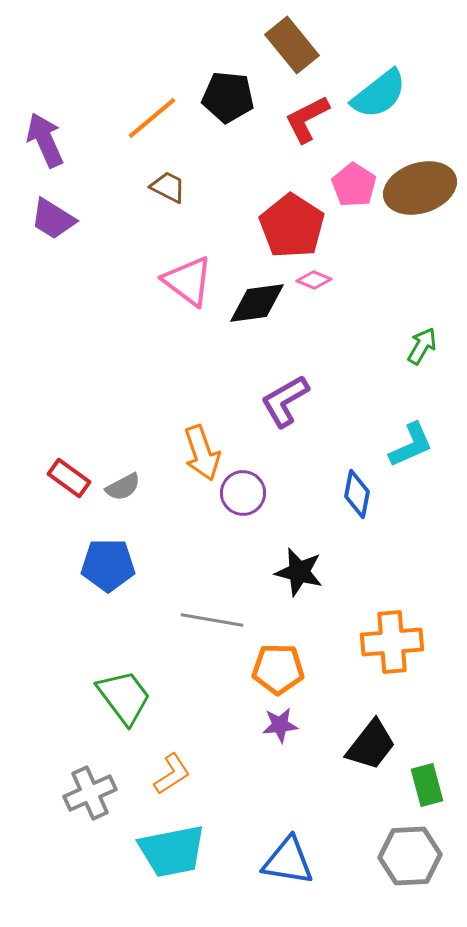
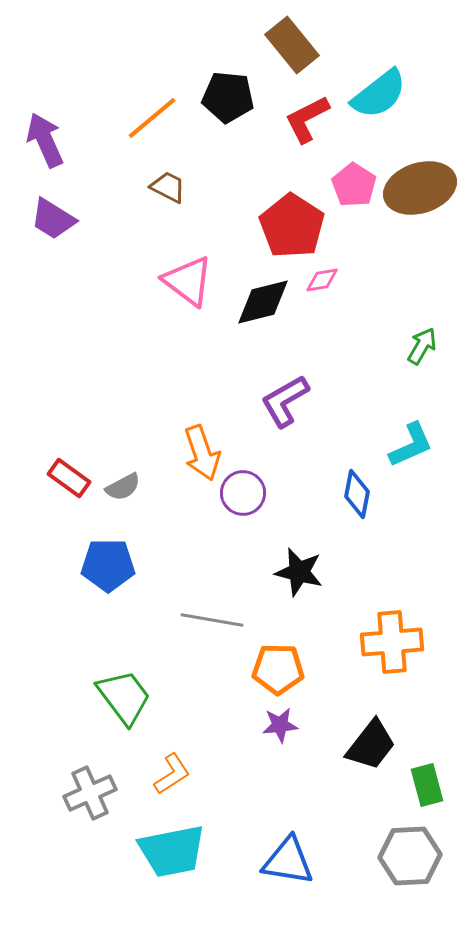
pink diamond: moved 8 px right; rotated 32 degrees counterclockwise
black diamond: moved 6 px right, 1 px up; rotated 6 degrees counterclockwise
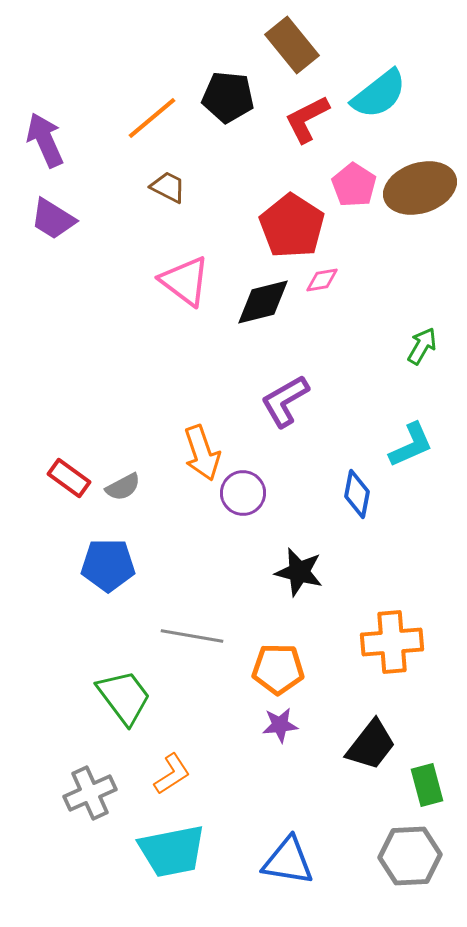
pink triangle: moved 3 px left
gray line: moved 20 px left, 16 px down
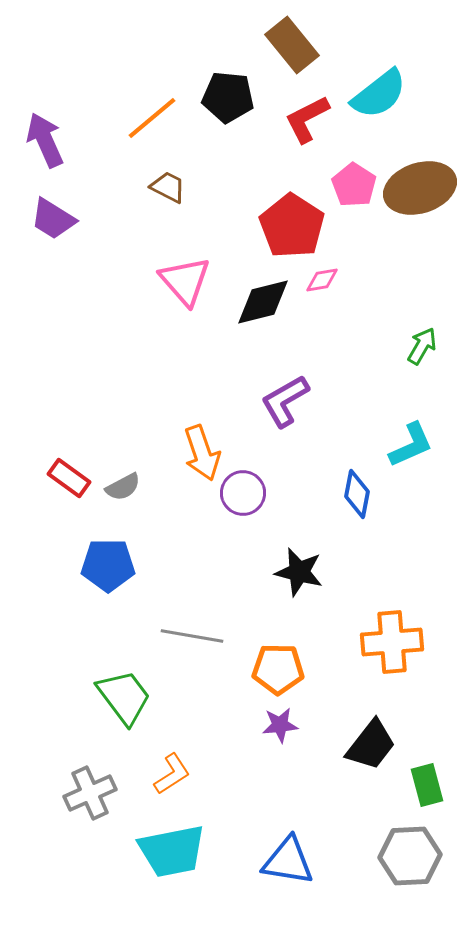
pink triangle: rotated 12 degrees clockwise
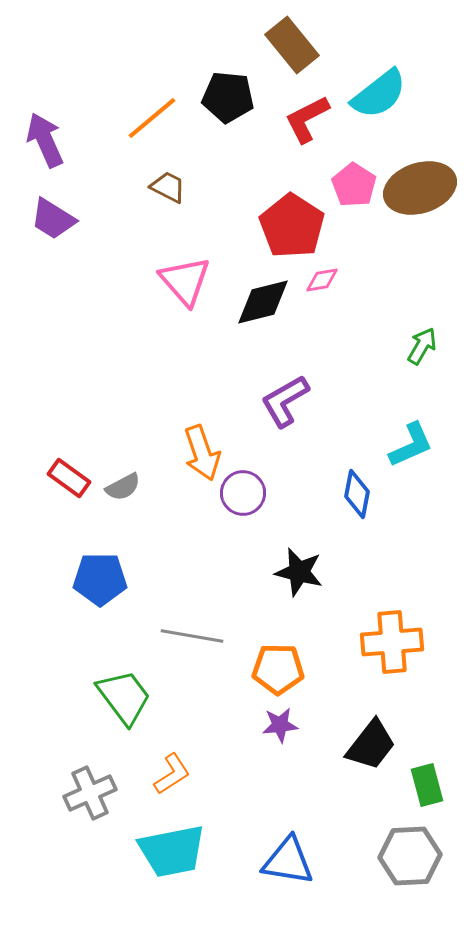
blue pentagon: moved 8 px left, 14 px down
